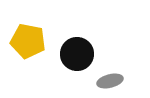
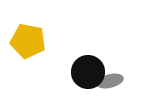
black circle: moved 11 px right, 18 px down
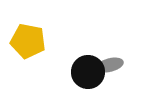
gray ellipse: moved 16 px up
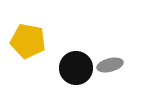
black circle: moved 12 px left, 4 px up
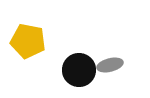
black circle: moved 3 px right, 2 px down
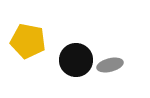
black circle: moved 3 px left, 10 px up
